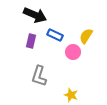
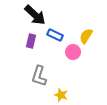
black arrow: rotated 20 degrees clockwise
yellow star: moved 10 px left
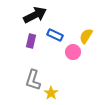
black arrow: rotated 70 degrees counterclockwise
gray L-shape: moved 6 px left, 4 px down
yellow star: moved 10 px left, 2 px up; rotated 16 degrees clockwise
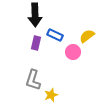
black arrow: rotated 115 degrees clockwise
yellow semicircle: moved 1 px right; rotated 21 degrees clockwise
purple rectangle: moved 5 px right, 2 px down
yellow star: moved 2 px down; rotated 16 degrees clockwise
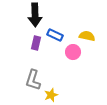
yellow semicircle: rotated 49 degrees clockwise
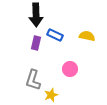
black arrow: moved 1 px right
pink circle: moved 3 px left, 17 px down
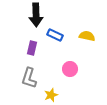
purple rectangle: moved 4 px left, 5 px down
gray L-shape: moved 4 px left, 2 px up
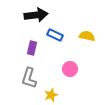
black arrow: rotated 95 degrees counterclockwise
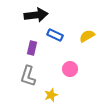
yellow semicircle: rotated 42 degrees counterclockwise
gray L-shape: moved 1 px left, 2 px up
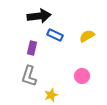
black arrow: moved 3 px right, 1 px down
pink circle: moved 12 px right, 7 px down
gray L-shape: moved 1 px right
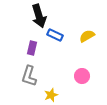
black arrow: rotated 80 degrees clockwise
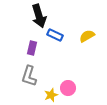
pink circle: moved 14 px left, 12 px down
